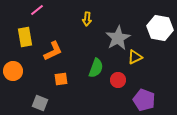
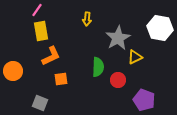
pink line: rotated 16 degrees counterclockwise
yellow rectangle: moved 16 px right, 6 px up
orange L-shape: moved 2 px left, 5 px down
green semicircle: moved 2 px right, 1 px up; rotated 18 degrees counterclockwise
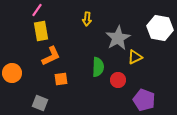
orange circle: moved 1 px left, 2 px down
